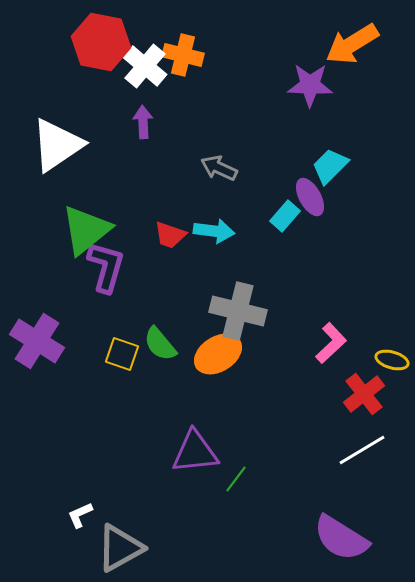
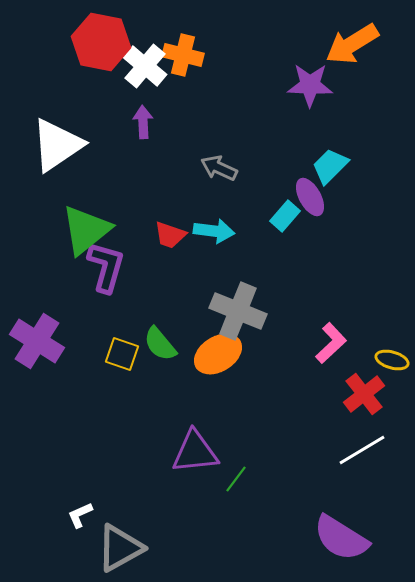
gray cross: rotated 8 degrees clockwise
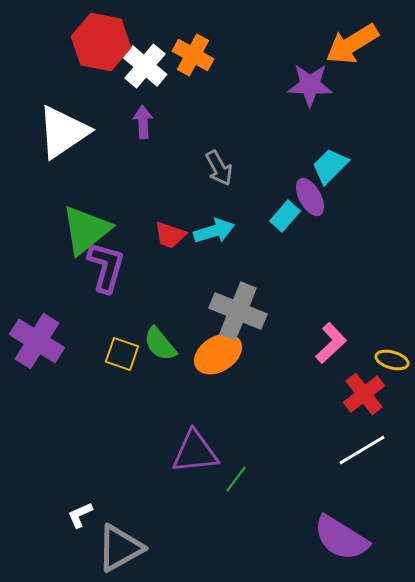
orange cross: moved 10 px right; rotated 15 degrees clockwise
white triangle: moved 6 px right, 13 px up
gray arrow: rotated 144 degrees counterclockwise
cyan arrow: rotated 24 degrees counterclockwise
